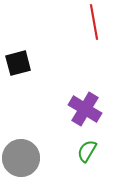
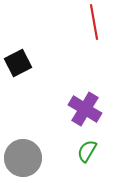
black square: rotated 12 degrees counterclockwise
gray circle: moved 2 px right
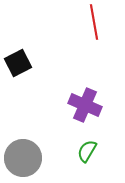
purple cross: moved 4 px up; rotated 8 degrees counterclockwise
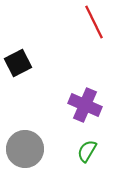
red line: rotated 16 degrees counterclockwise
gray circle: moved 2 px right, 9 px up
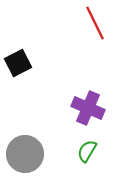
red line: moved 1 px right, 1 px down
purple cross: moved 3 px right, 3 px down
gray circle: moved 5 px down
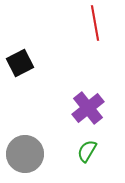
red line: rotated 16 degrees clockwise
black square: moved 2 px right
purple cross: rotated 28 degrees clockwise
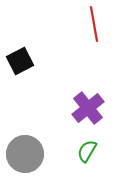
red line: moved 1 px left, 1 px down
black square: moved 2 px up
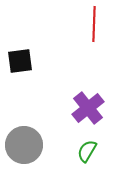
red line: rotated 12 degrees clockwise
black square: rotated 20 degrees clockwise
gray circle: moved 1 px left, 9 px up
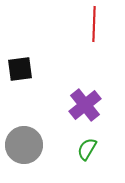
black square: moved 8 px down
purple cross: moved 3 px left, 3 px up
green semicircle: moved 2 px up
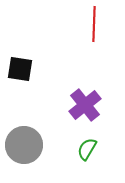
black square: rotated 16 degrees clockwise
